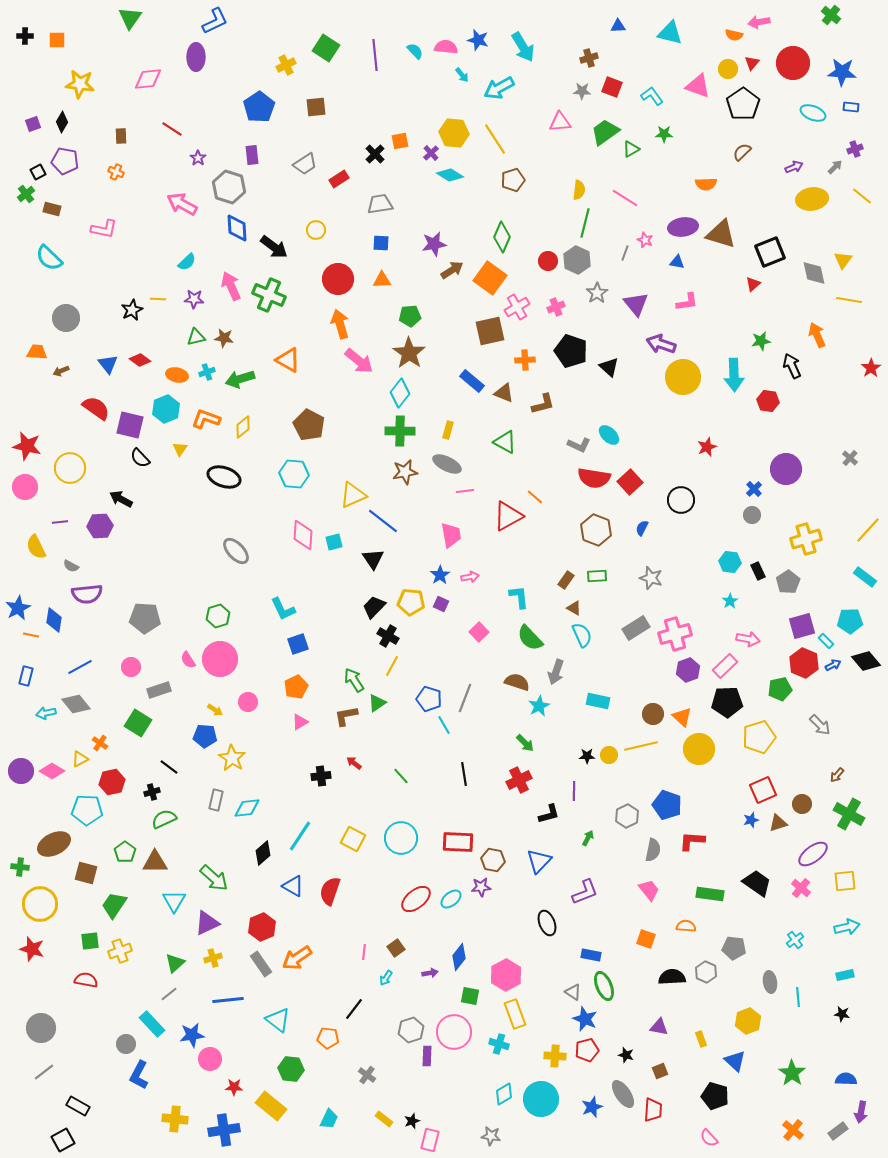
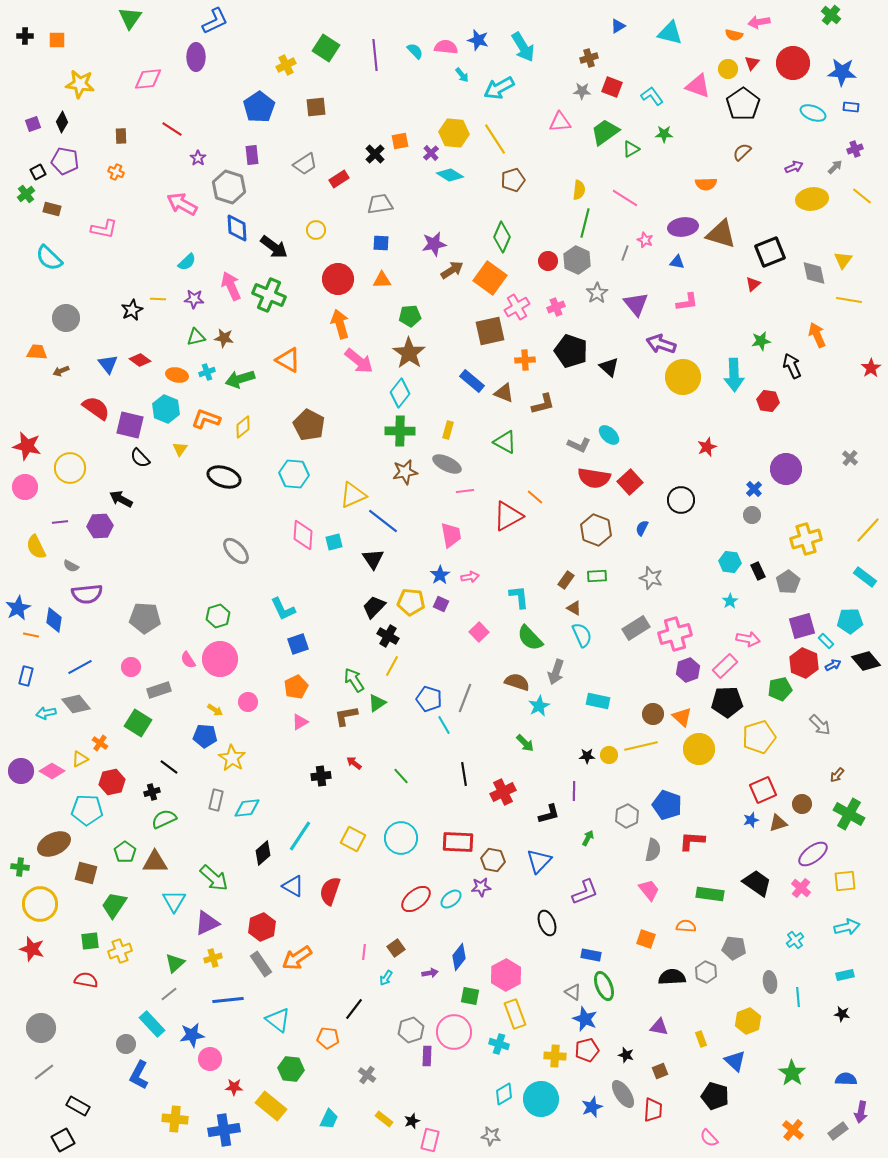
blue triangle at (618, 26): rotated 28 degrees counterclockwise
cyan hexagon at (166, 409): rotated 16 degrees counterclockwise
red cross at (519, 780): moved 16 px left, 12 px down
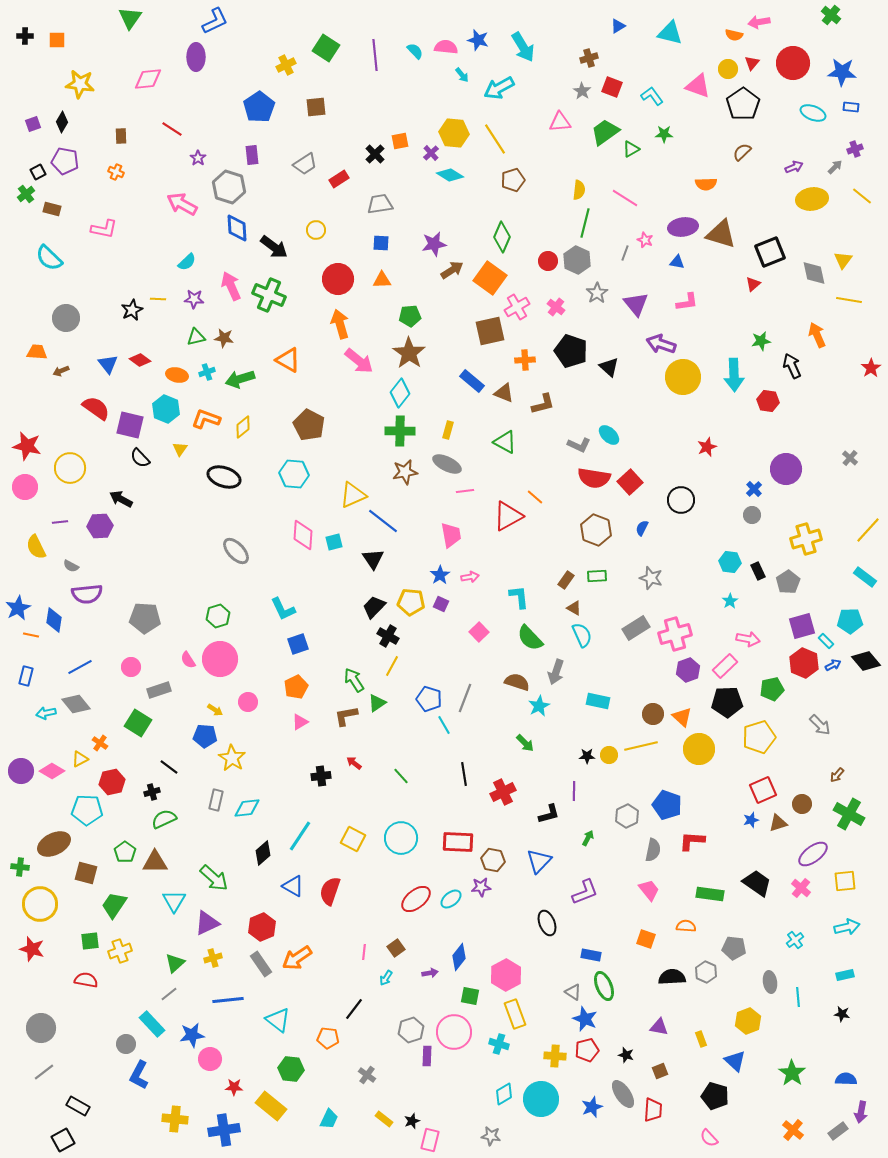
gray star at (582, 91): rotated 30 degrees clockwise
pink cross at (556, 307): rotated 30 degrees counterclockwise
green pentagon at (780, 689): moved 8 px left
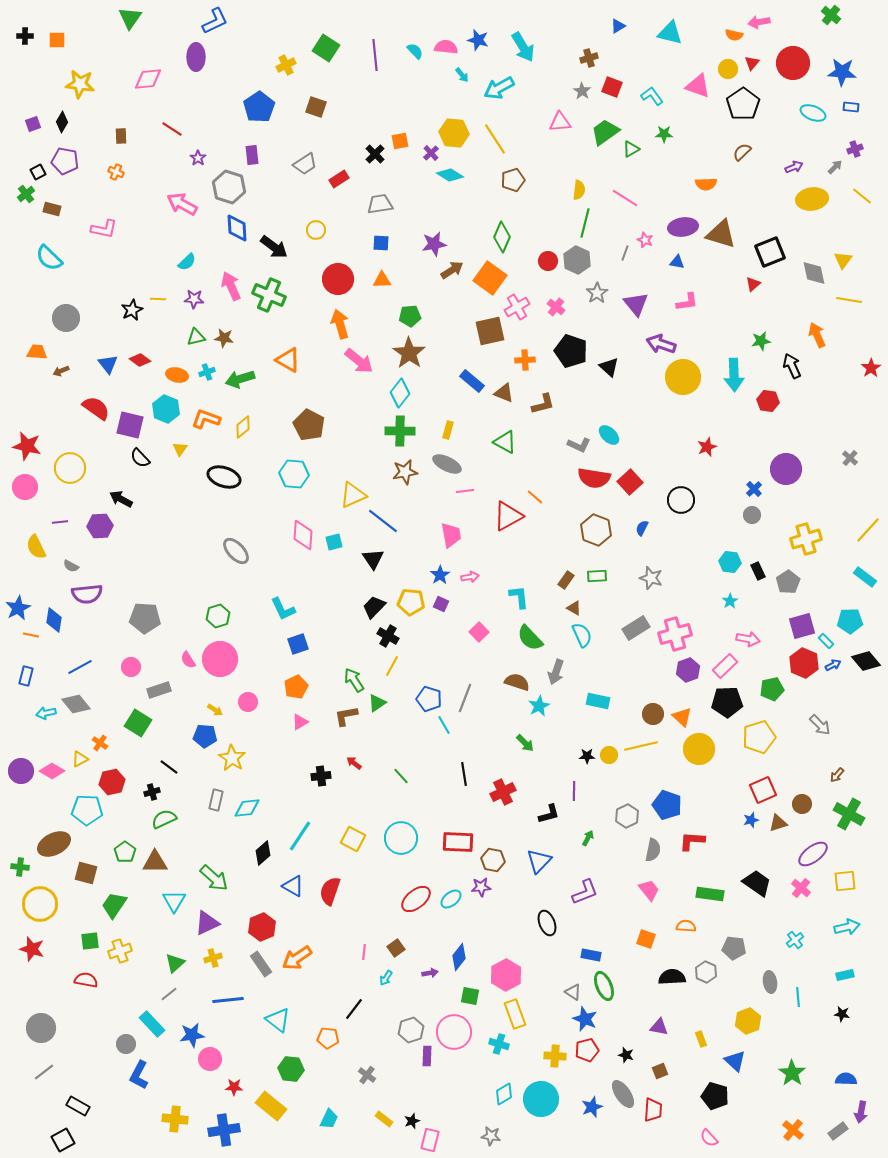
brown square at (316, 107): rotated 25 degrees clockwise
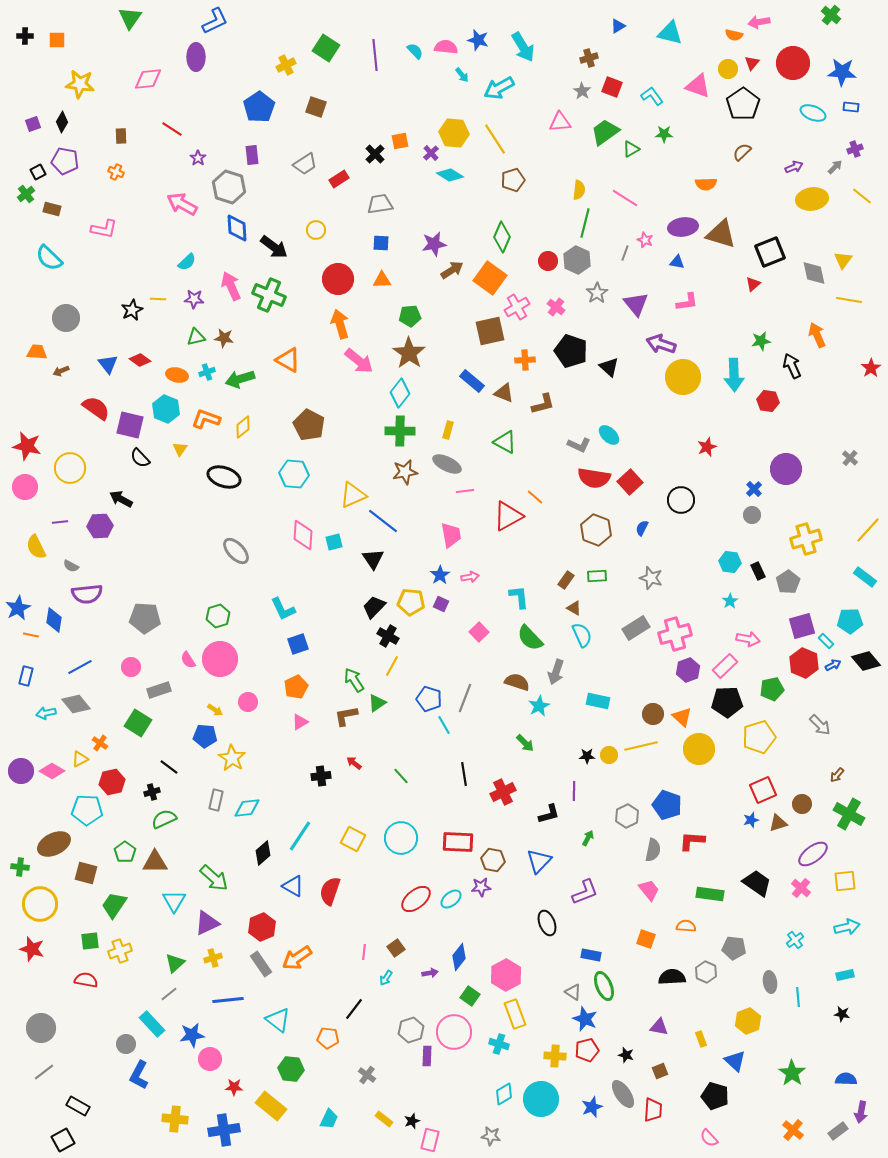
green square at (470, 996): rotated 24 degrees clockwise
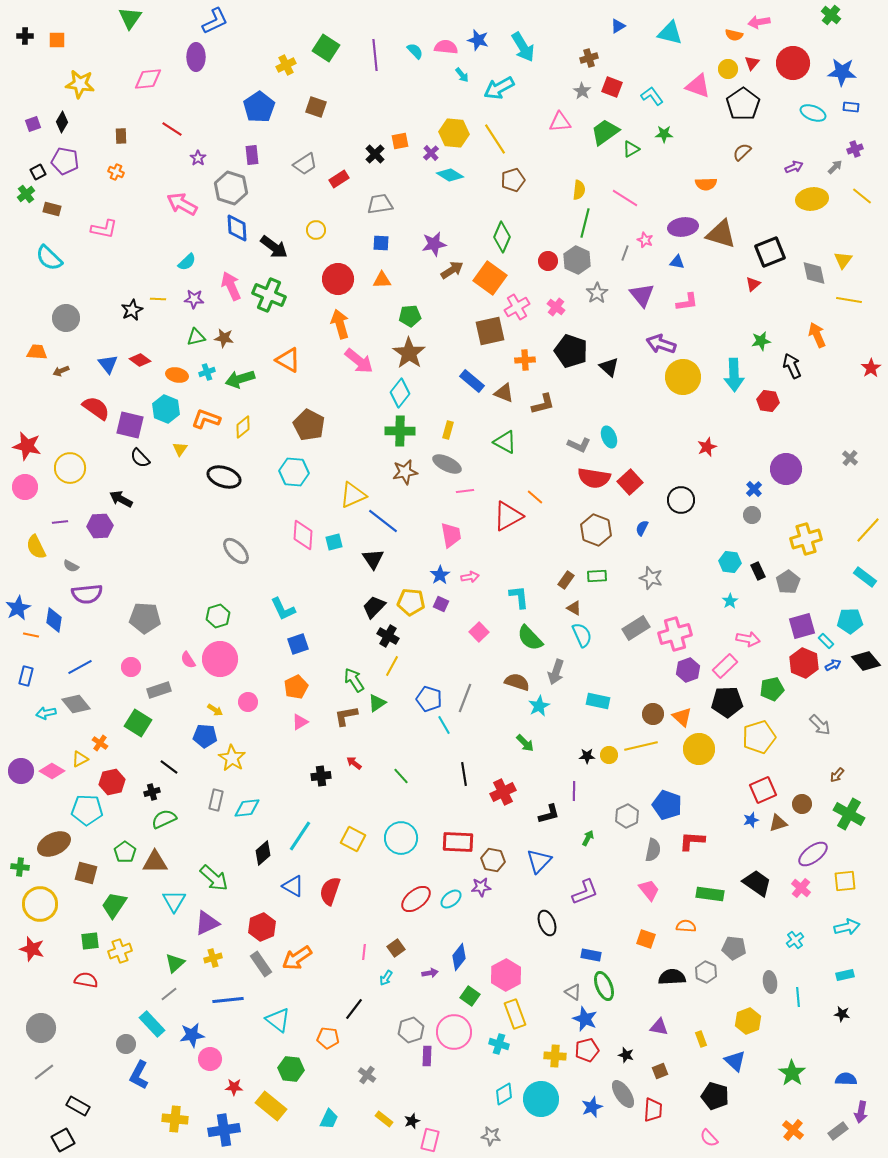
gray hexagon at (229, 187): moved 2 px right, 1 px down
purple triangle at (636, 304): moved 6 px right, 9 px up
cyan ellipse at (609, 435): moved 2 px down; rotated 25 degrees clockwise
cyan hexagon at (294, 474): moved 2 px up
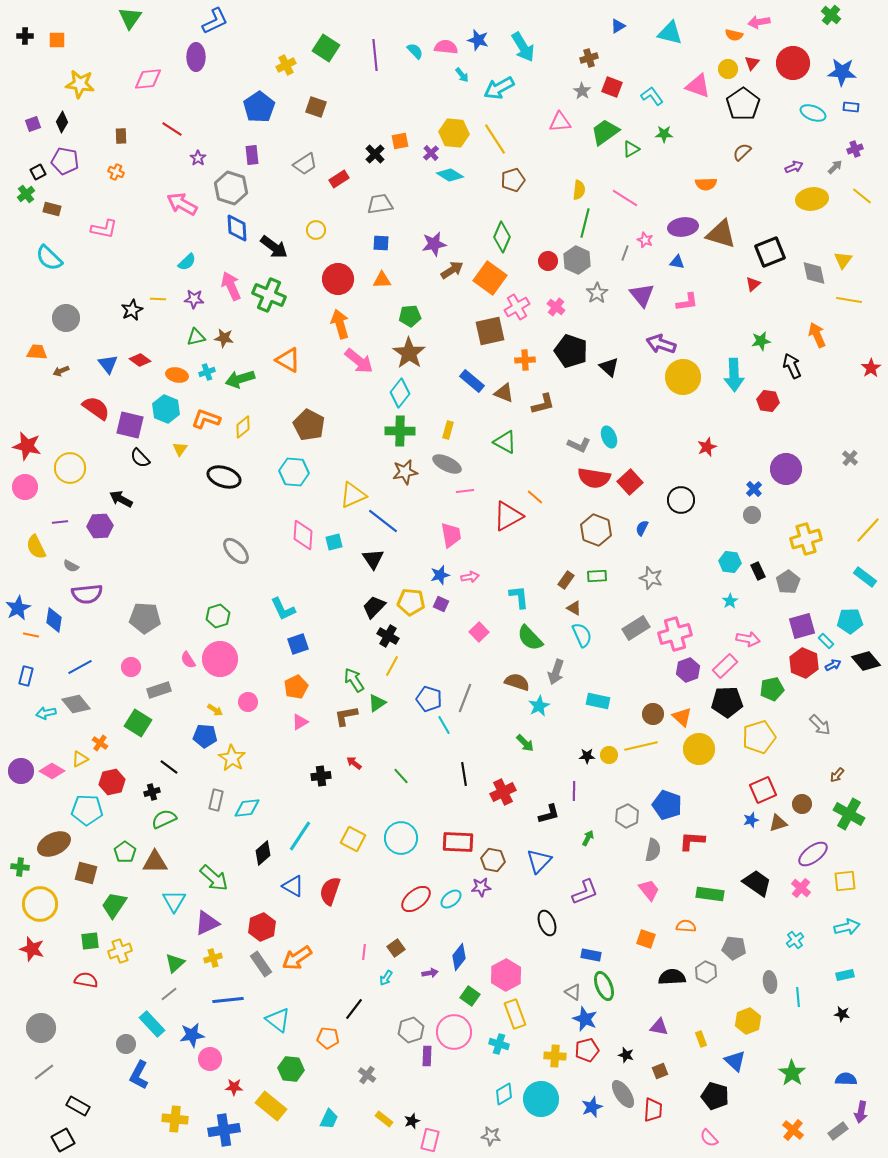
blue star at (440, 575): rotated 18 degrees clockwise
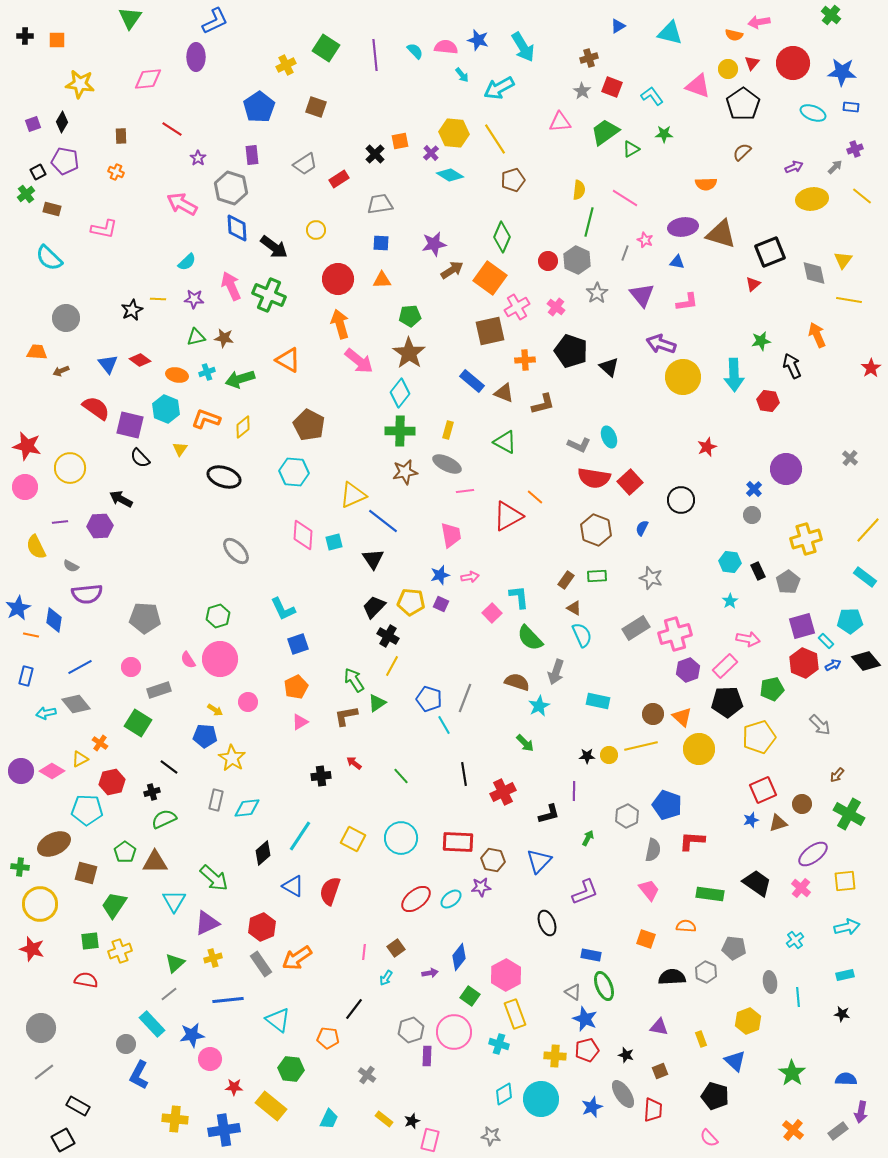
green line at (585, 223): moved 4 px right, 1 px up
pink square at (479, 632): moved 13 px right, 19 px up
